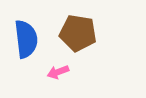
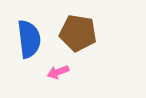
blue semicircle: moved 3 px right
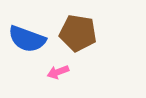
blue semicircle: moved 2 px left; rotated 117 degrees clockwise
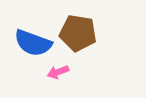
blue semicircle: moved 6 px right, 4 px down
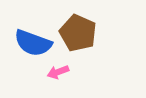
brown pentagon: rotated 15 degrees clockwise
